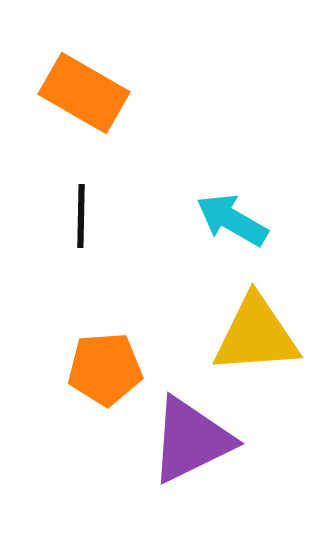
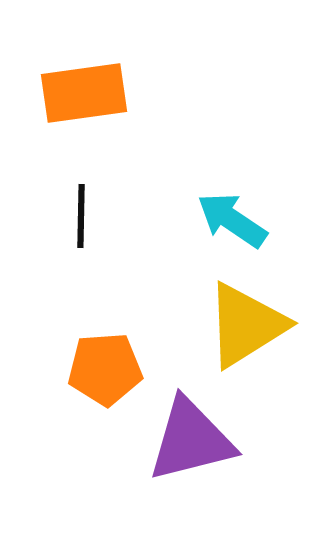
orange rectangle: rotated 38 degrees counterclockwise
cyan arrow: rotated 4 degrees clockwise
yellow triangle: moved 10 px left, 10 px up; rotated 28 degrees counterclockwise
purple triangle: rotated 12 degrees clockwise
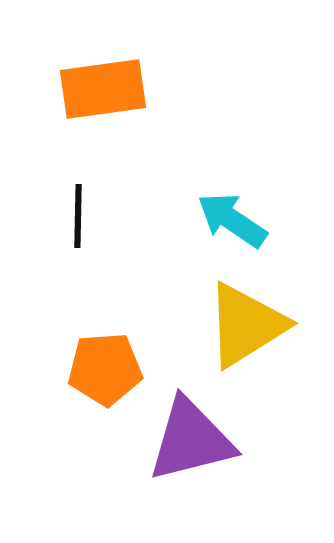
orange rectangle: moved 19 px right, 4 px up
black line: moved 3 px left
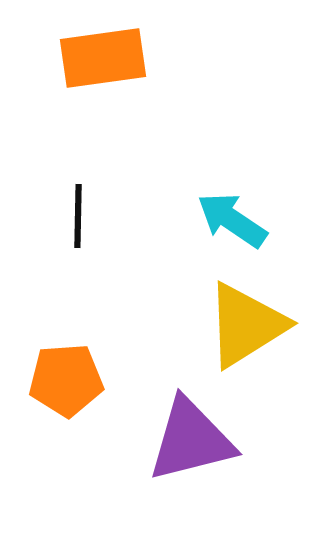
orange rectangle: moved 31 px up
orange pentagon: moved 39 px left, 11 px down
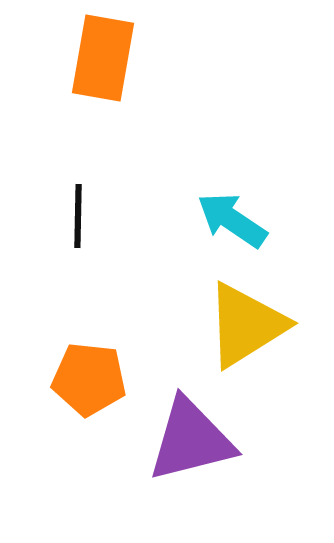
orange rectangle: rotated 72 degrees counterclockwise
orange pentagon: moved 23 px right, 1 px up; rotated 10 degrees clockwise
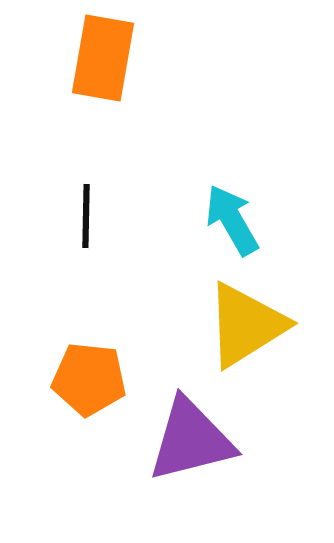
black line: moved 8 px right
cyan arrow: rotated 26 degrees clockwise
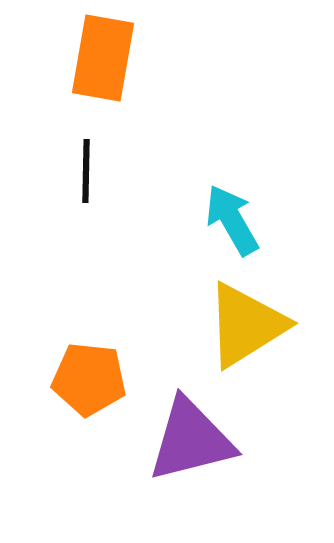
black line: moved 45 px up
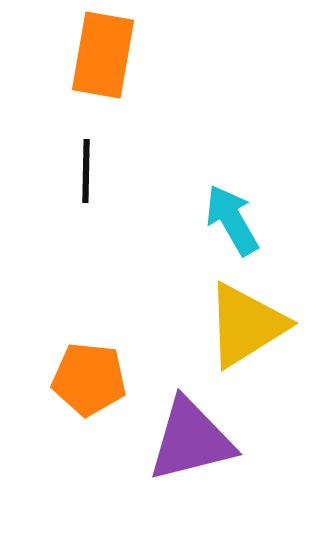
orange rectangle: moved 3 px up
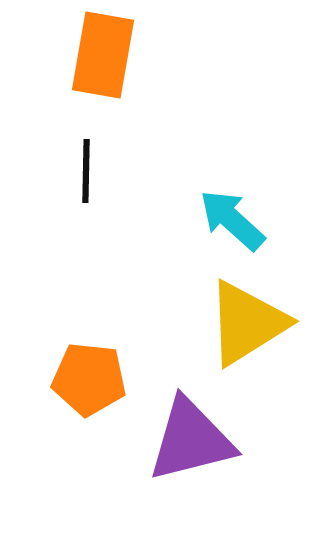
cyan arrow: rotated 18 degrees counterclockwise
yellow triangle: moved 1 px right, 2 px up
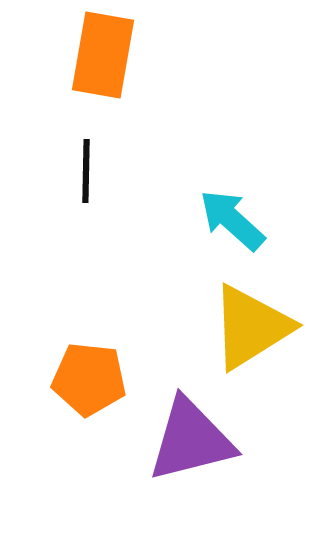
yellow triangle: moved 4 px right, 4 px down
